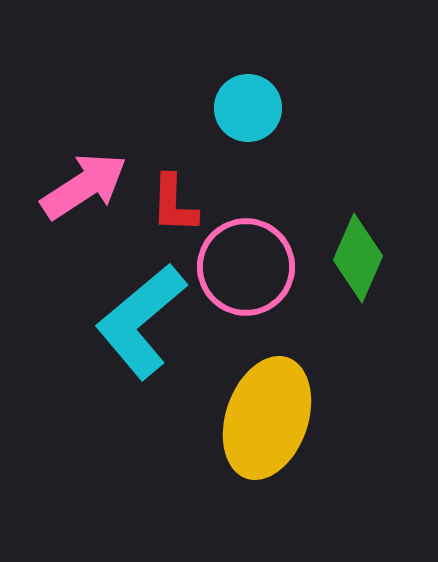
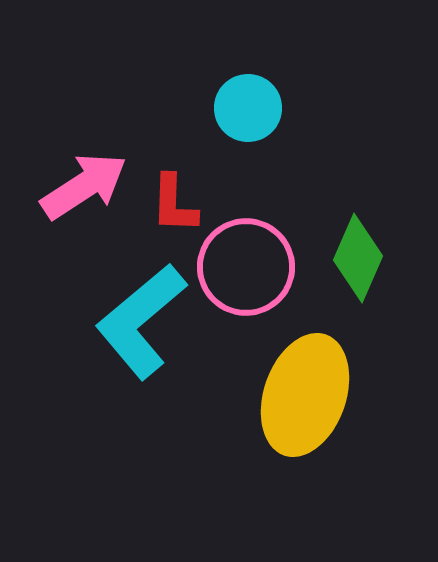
yellow ellipse: moved 38 px right, 23 px up
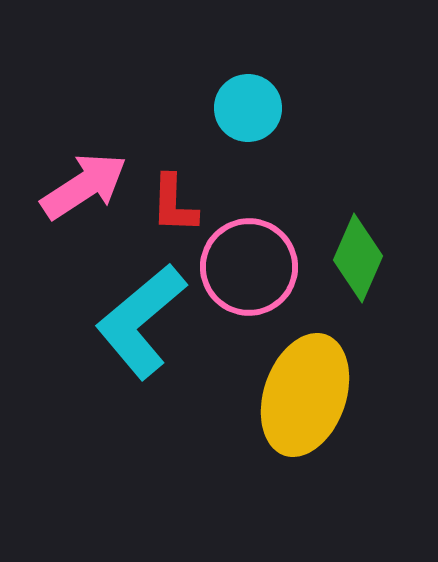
pink circle: moved 3 px right
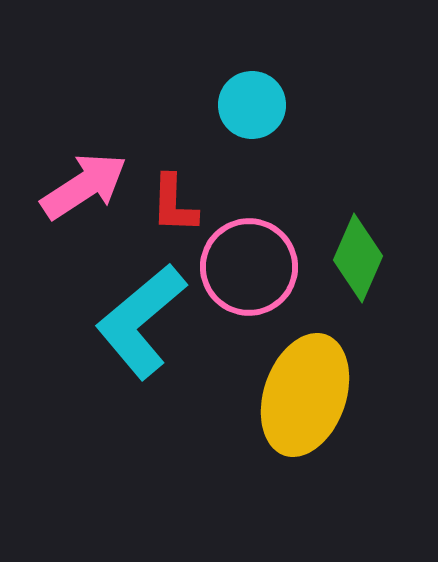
cyan circle: moved 4 px right, 3 px up
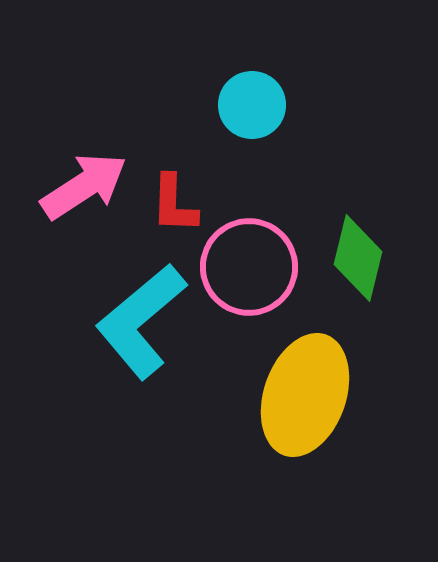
green diamond: rotated 10 degrees counterclockwise
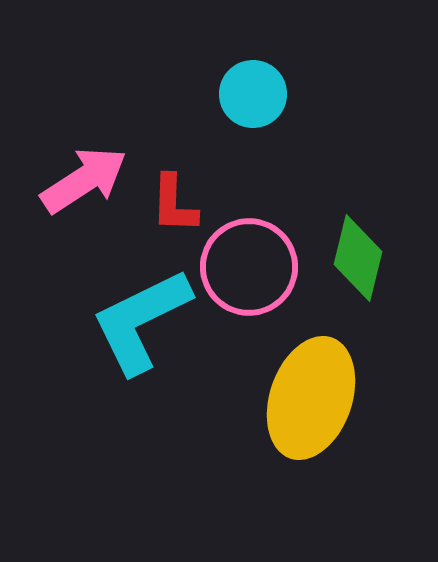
cyan circle: moved 1 px right, 11 px up
pink arrow: moved 6 px up
cyan L-shape: rotated 14 degrees clockwise
yellow ellipse: moved 6 px right, 3 px down
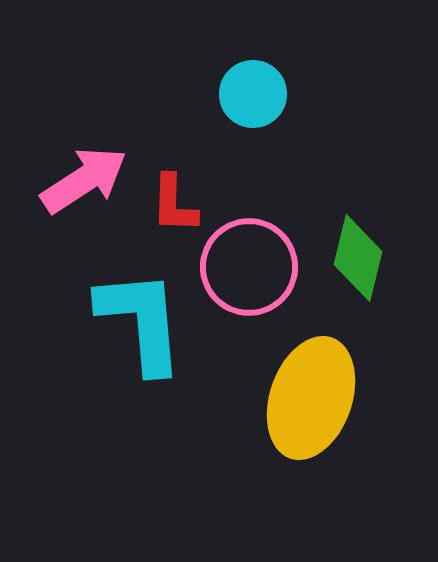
cyan L-shape: rotated 111 degrees clockwise
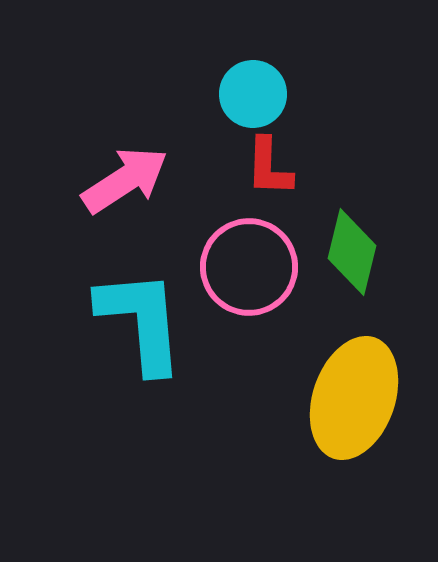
pink arrow: moved 41 px right
red L-shape: moved 95 px right, 37 px up
green diamond: moved 6 px left, 6 px up
yellow ellipse: moved 43 px right
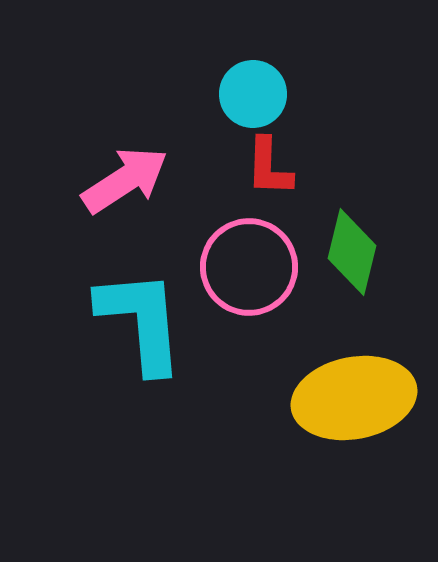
yellow ellipse: rotated 60 degrees clockwise
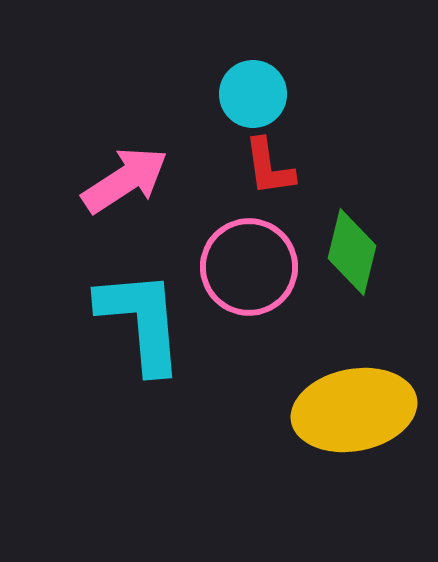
red L-shape: rotated 10 degrees counterclockwise
yellow ellipse: moved 12 px down
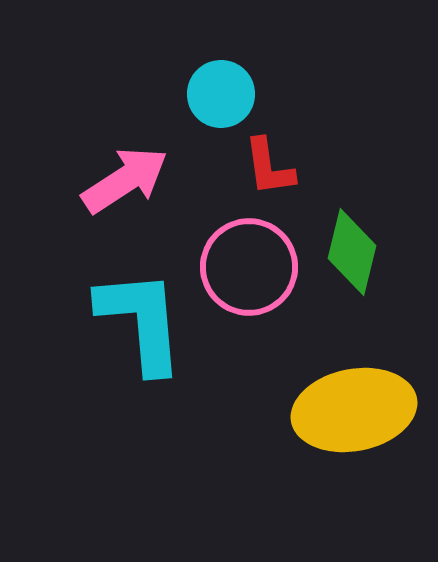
cyan circle: moved 32 px left
